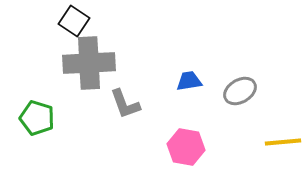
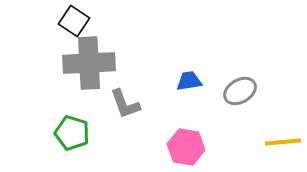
green pentagon: moved 35 px right, 15 px down
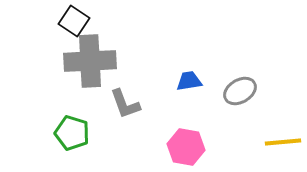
gray cross: moved 1 px right, 2 px up
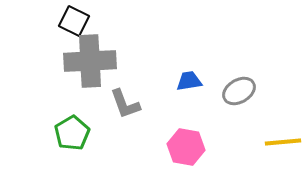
black square: rotated 8 degrees counterclockwise
gray ellipse: moved 1 px left
green pentagon: rotated 24 degrees clockwise
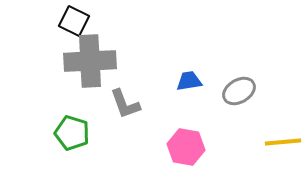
green pentagon: rotated 24 degrees counterclockwise
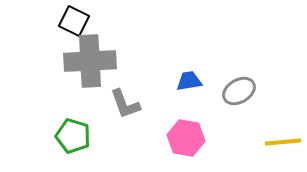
green pentagon: moved 1 px right, 3 px down
pink hexagon: moved 9 px up
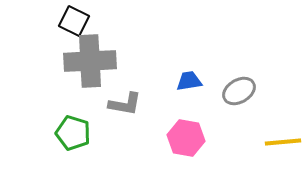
gray L-shape: rotated 60 degrees counterclockwise
green pentagon: moved 3 px up
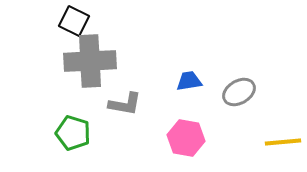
gray ellipse: moved 1 px down
